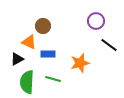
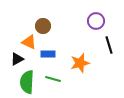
black line: rotated 36 degrees clockwise
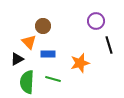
orange triangle: rotated 21 degrees clockwise
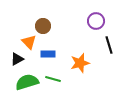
green semicircle: rotated 70 degrees clockwise
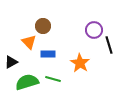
purple circle: moved 2 px left, 9 px down
black triangle: moved 6 px left, 3 px down
orange star: rotated 24 degrees counterclockwise
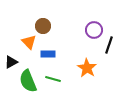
black line: rotated 36 degrees clockwise
orange star: moved 7 px right, 5 px down
green semicircle: moved 1 px right, 1 px up; rotated 95 degrees counterclockwise
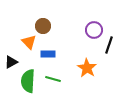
green semicircle: rotated 25 degrees clockwise
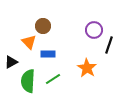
green line: rotated 49 degrees counterclockwise
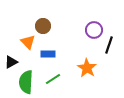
orange triangle: moved 1 px left
green semicircle: moved 2 px left, 1 px down
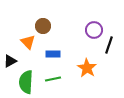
blue rectangle: moved 5 px right
black triangle: moved 1 px left, 1 px up
green line: rotated 21 degrees clockwise
